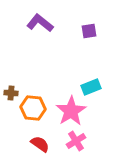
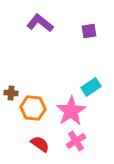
cyan rectangle: rotated 12 degrees counterclockwise
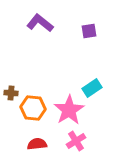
cyan rectangle: moved 1 px right, 1 px down
pink star: moved 2 px left, 1 px up
red semicircle: moved 3 px left; rotated 42 degrees counterclockwise
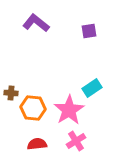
purple L-shape: moved 4 px left
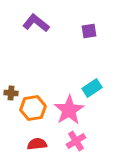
orange hexagon: rotated 15 degrees counterclockwise
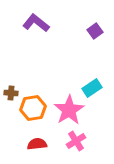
purple square: moved 6 px right; rotated 28 degrees counterclockwise
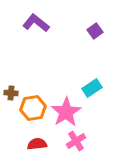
pink star: moved 3 px left, 2 px down
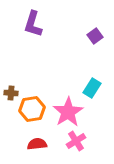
purple L-shape: moved 3 px left, 1 px down; rotated 112 degrees counterclockwise
purple square: moved 5 px down
cyan rectangle: rotated 24 degrees counterclockwise
orange hexagon: moved 1 px left, 1 px down
pink star: moved 2 px right
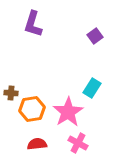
pink cross: moved 2 px right, 2 px down; rotated 30 degrees counterclockwise
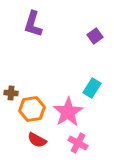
red semicircle: moved 4 px up; rotated 144 degrees counterclockwise
